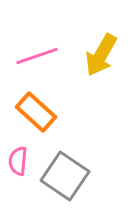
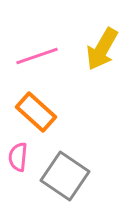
yellow arrow: moved 1 px right, 6 px up
pink semicircle: moved 4 px up
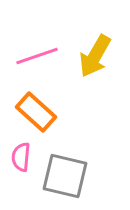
yellow arrow: moved 7 px left, 7 px down
pink semicircle: moved 3 px right
gray square: rotated 21 degrees counterclockwise
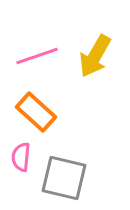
gray square: moved 1 px left, 2 px down
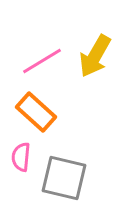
pink line: moved 5 px right, 5 px down; rotated 12 degrees counterclockwise
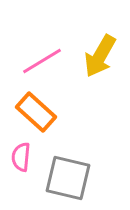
yellow arrow: moved 5 px right
gray square: moved 4 px right
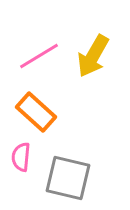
yellow arrow: moved 7 px left
pink line: moved 3 px left, 5 px up
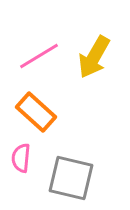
yellow arrow: moved 1 px right, 1 px down
pink semicircle: moved 1 px down
gray square: moved 3 px right
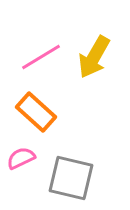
pink line: moved 2 px right, 1 px down
pink semicircle: rotated 60 degrees clockwise
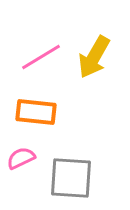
orange rectangle: rotated 36 degrees counterclockwise
gray square: rotated 9 degrees counterclockwise
